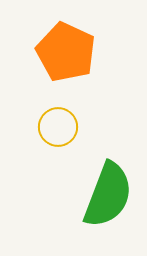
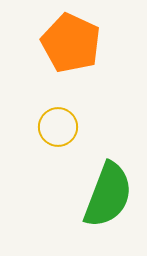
orange pentagon: moved 5 px right, 9 px up
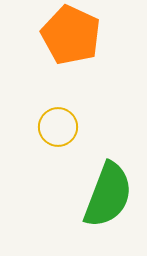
orange pentagon: moved 8 px up
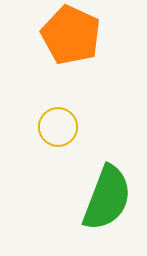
green semicircle: moved 1 px left, 3 px down
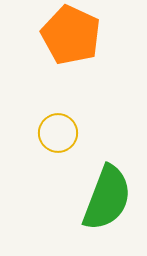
yellow circle: moved 6 px down
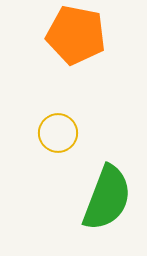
orange pentagon: moved 5 px right; rotated 14 degrees counterclockwise
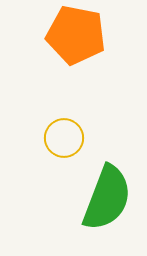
yellow circle: moved 6 px right, 5 px down
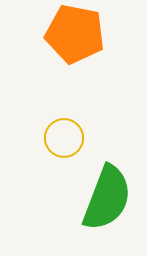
orange pentagon: moved 1 px left, 1 px up
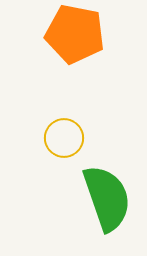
green semicircle: rotated 40 degrees counterclockwise
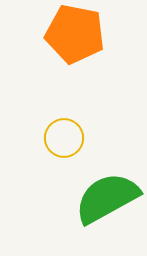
green semicircle: rotated 100 degrees counterclockwise
